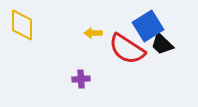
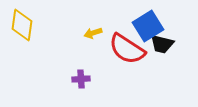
yellow diamond: rotated 8 degrees clockwise
yellow arrow: rotated 18 degrees counterclockwise
black trapezoid: rotated 30 degrees counterclockwise
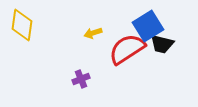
red semicircle: rotated 114 degrees clockwise
purple cross: rotated 18 degrees counterclockwise
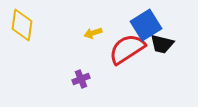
blue square: moved 2 px left, 1 px up
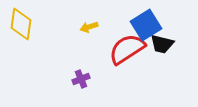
yellow diamond: moved 1 px left, 1 px up
yellow arrow: moved 4 px left, 6 px up
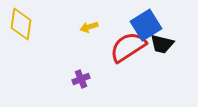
red semicircle: moved 1 px right, 2 px up
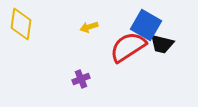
blue square: rotated 28 degrees counterclockwise
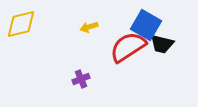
yellow diamond: rotated 68 degrees clockwise
